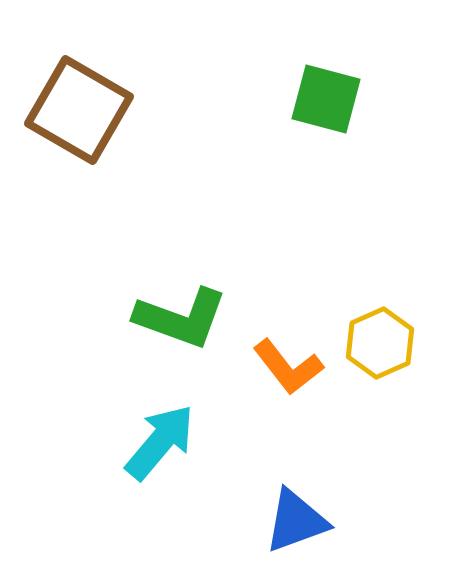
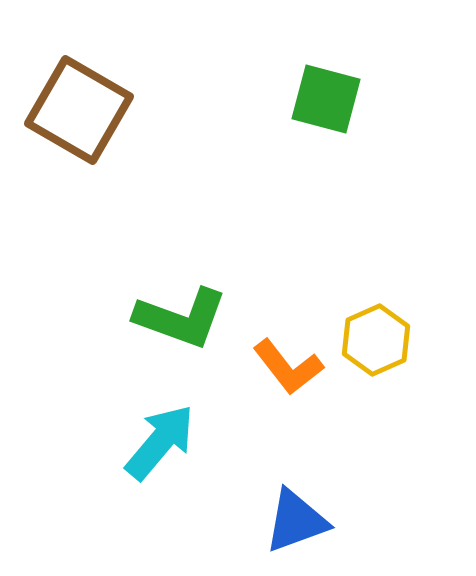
yellow hexagon: moved 4 px left, 3 px up
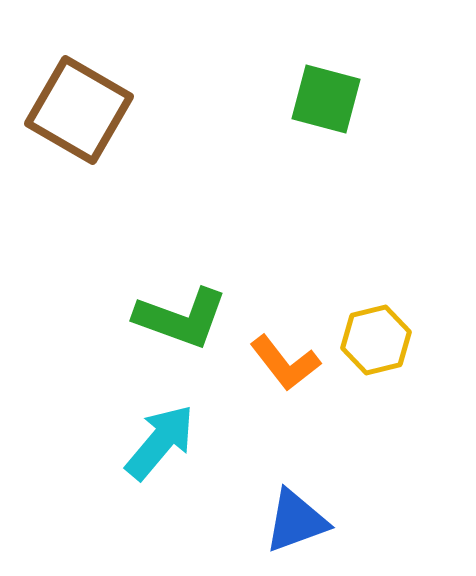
yellow hexagon: rotated 10 degrees clockwise
orange L-shape: moved 3 px left, 4 px up
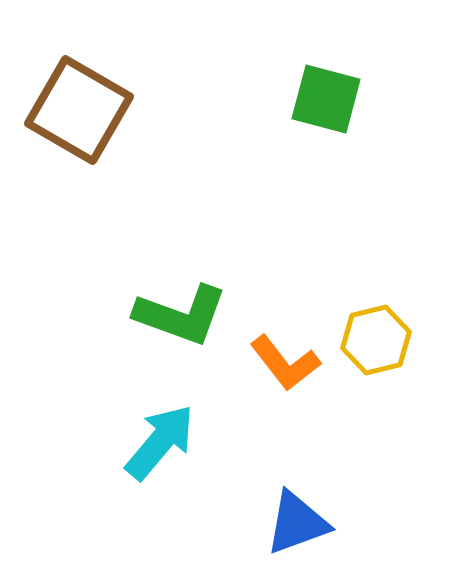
green L-shape: moved 3 px up
blue triangle: moved 1 px right, 2 px down
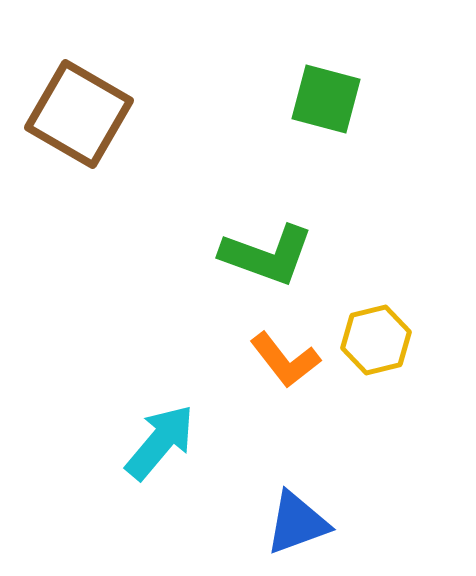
brown square: moved 4 px down
green L-shape: moved 86 px right, 60 px up
orange L-shape: moved 3 px up
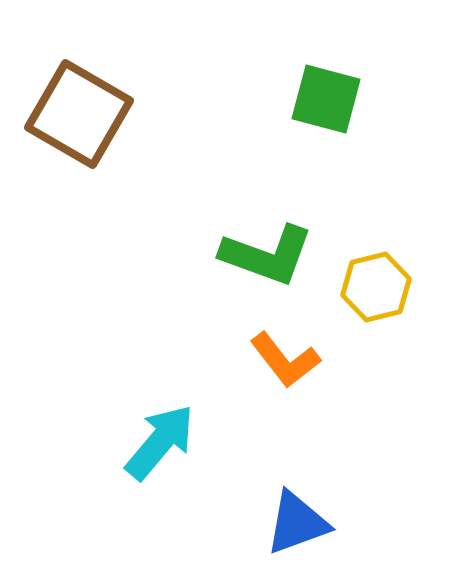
yellow hexagon: moved 53 px up
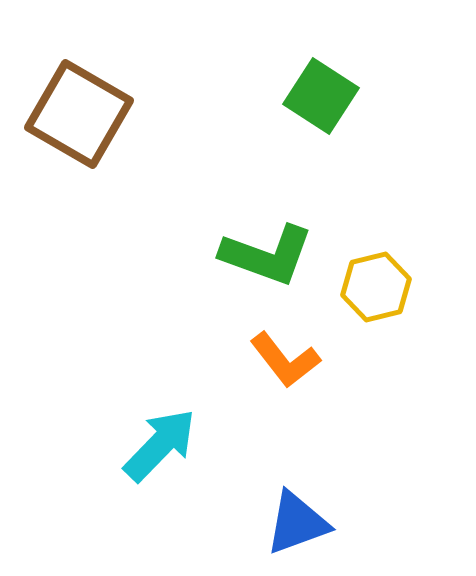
green square: moved 5 px left, 3 px up; rotated 18 degrees clockwise
cyan arrow: moved 3 px down; rotated 4 degrees clockwise
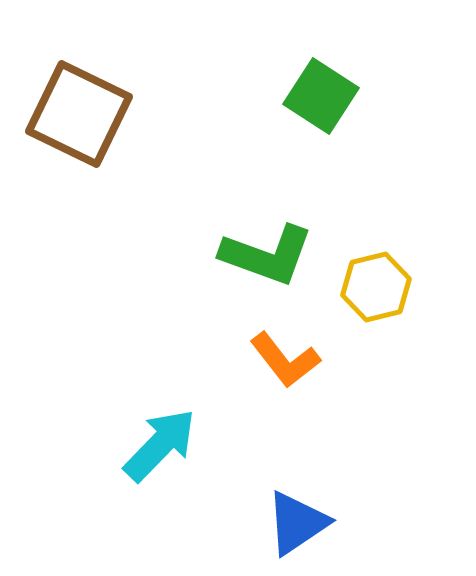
brown square: rotated 4 degrees counterclockwise
blue triangle: rotated 14 degrees counterclockwise
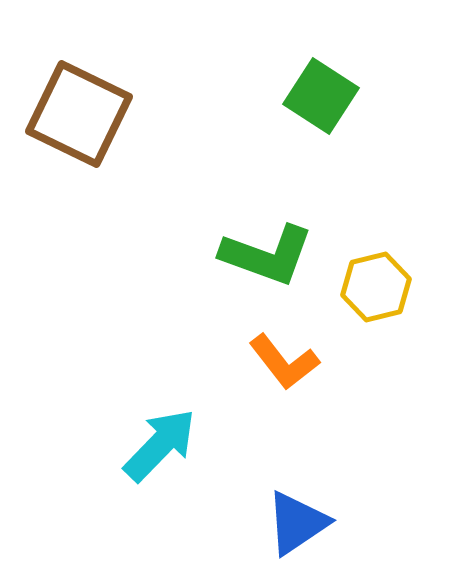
orange L-shape: moved 1 px left, 2 px down
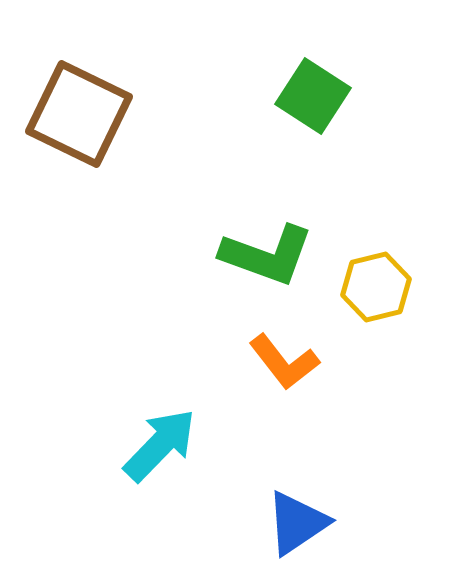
green square: moved 8 px left
